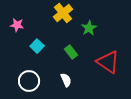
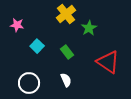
yellow cross: moved 3 px right, 1 px down
green rectangle: moved 4 px left
white circle: moved 2 px down
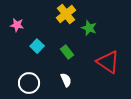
green star: rotated 21 degrees counterclockwise
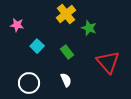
red triangle: rotated 15 degrees clockwise
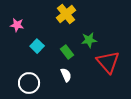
green star: moved 12 px down; rotated 28 degrees counterclockwise
white semicircle: moved 5 px up
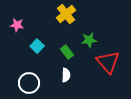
white semicircle: rotated 24 degrees clockwise
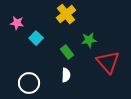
pink star: moved 2 px up
cyan square: moved 1 px left, 8 px up
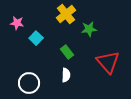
green star: moved 11 px up
